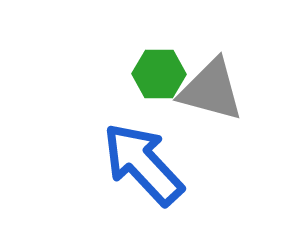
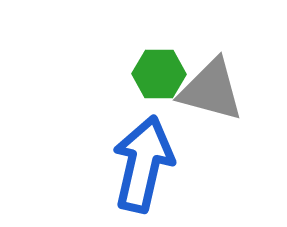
blue arrow: rotated 56 degrees clockwise
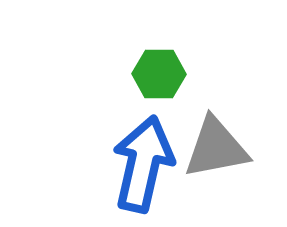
gray triangle: moved 5 px right, 58 px down; rotated 26 degrees counterclockwise
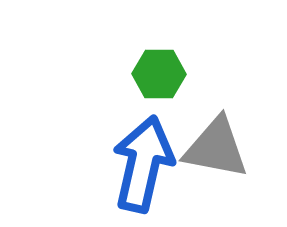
gray triangle: rotated 22 degrees clockwise
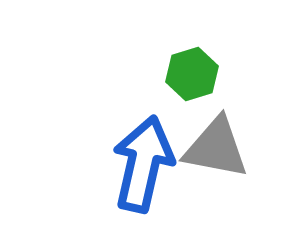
green hexagon: moved 33 px right; rotated 18 degrees counterclockwise
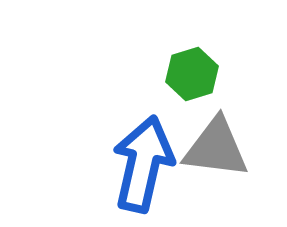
gray triangle: rotated 4 degrees counterclockwise
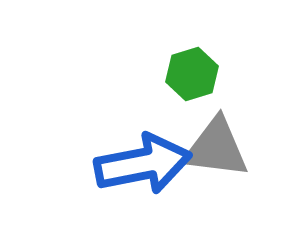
blue arrow: rotated 66 degrees clockwise
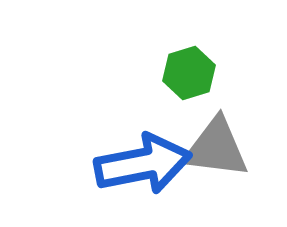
green hexagon: moved 3 px left, 1 px up
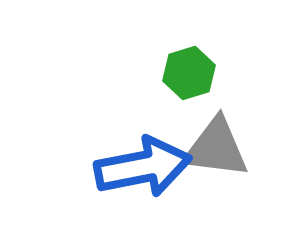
blue arrow: moved 3 px down
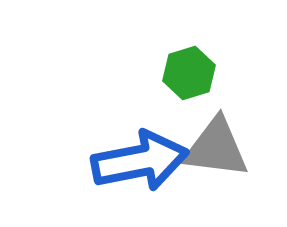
blue arrow: moved 3 px left, 6 px up
